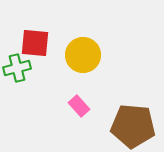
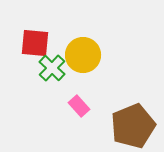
green cross: moved 35 px right; rotated 32 degrees counterclockwise
brown pentagon: rotated 27 degrees counterclockwise
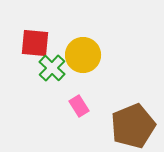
pink rectangle: rotated 10 degrees clockwise
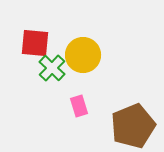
pink rectangle: rotated 15 degrees clockwise
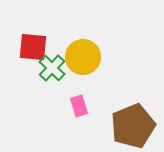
red square: moved 2 px left, 4 px down
yellow circle: moved 2 px down
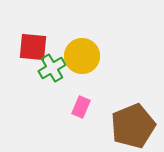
yellow circle: moved 1 px left, 1 px up
green cross: rotated 16 degrees clockwise
pink rectangle: moved 2 px right, 1 px down; rotated 40 degrees clockwise
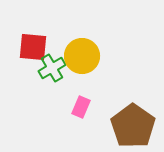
brown pentagon: rotated 15 degrees counterclockwise
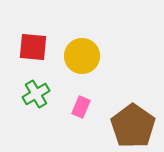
green cross: moved 16 px left, 26 px down
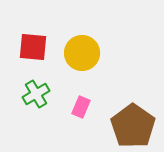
yellow circle: moved 3 px up
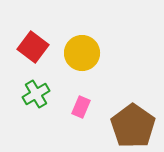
red square: rotated 32 degrees clockwise
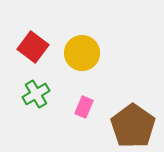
pink rectangle: moved 3 px right
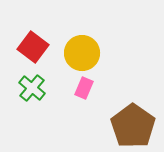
green cross: moved 4 px left, 6 px up; rotated 20 degrees counterclockwise
pink rectangle: moved 19 px up
